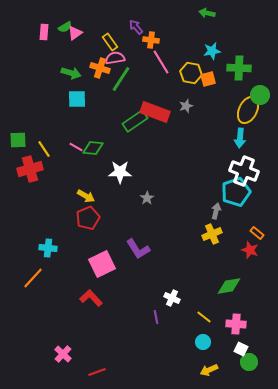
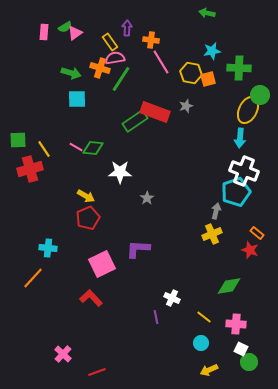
purple arrow at (136, 27): moved 9 px left, 1 px down; rotated 42 degrees clockwise
purple L-shape at (138, 249): rotated 125 degrees clockwise
cyan circle at (203, 342): moved 2 px left, 1 px down
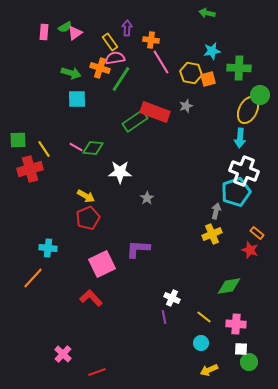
purple line at (156, 317): moved 8 px right
white square at (241, 349): rotated 24 degrees counterclockwise
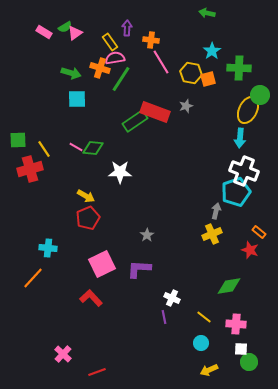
pink rectangle at (44, 32): rotated 63 degrees counterclockwise
cyan star at (212, 51): rotated 24 degrees counterclockwise
gray star at (147, 198): moved 37 px down
orange rectangle at (257, 233): moved 2 px right, 1 px up
purple L-shape at (138, 249): moved 1 px right, 20 px down
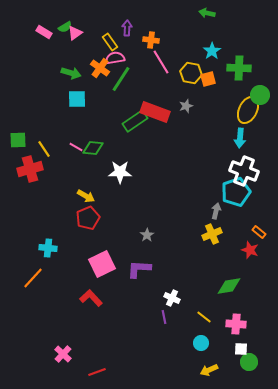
orange cross at (100, 68): rotated 18 degrees clockwise
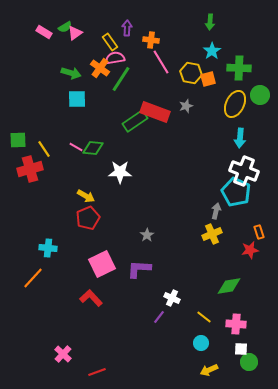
green arrow at (207, 13): moved 3 px right, 9 px down; rotated 98 degrees counterclockwise
yellow ellipse at (248, 110): moved 13 px left, 6 px up
cyan pentagon at (236, 192): rotated 28 degrees counterclockwise
orange rectangle at (259, 232): rotated 32 degrees clockwise
red star at (250, 250): rotated 30 degrees counterclockwise
purple line at (164, 317): moved 5 px left; rotated 48 degrees clockwise
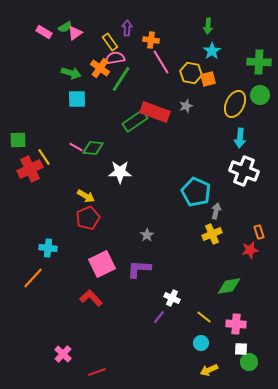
green arrow at (210, 22): moved 2 px left, 4 px down
green cross at (239, 68): moved 20 px right, 6 px up
yellow line at (44, 149): moved 8 px down
red cross at (30, 169): rotated 10 degrees counterclockwise
cyan pentagon at (236, 192): moved 40 px left
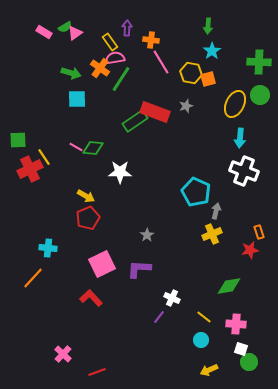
cyan circle at (201, 343): moved 3 px up
white square at (241, 349): rotated 16 degrees clockwise
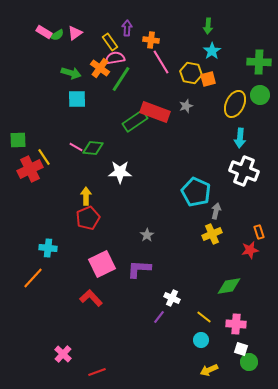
green semicircle at (65, 27): moved 8 px left, 8 px down
yellow arrow at (86, 196): rotated 120 degrees counterclockwise
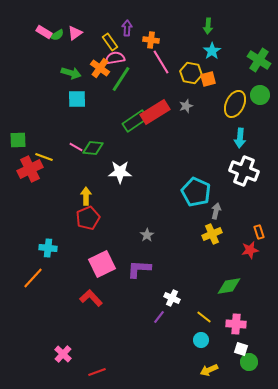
green cross at (259, 62): moved 2 px up; rotated 30 degrees clockwise
red rectangle at (155, 112): rotated 52 degrees counterclockwise
yellow line at (44, 157): rotated 36 degrees counterclockwise
